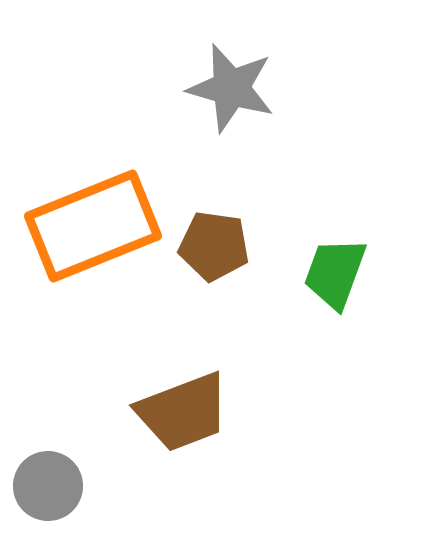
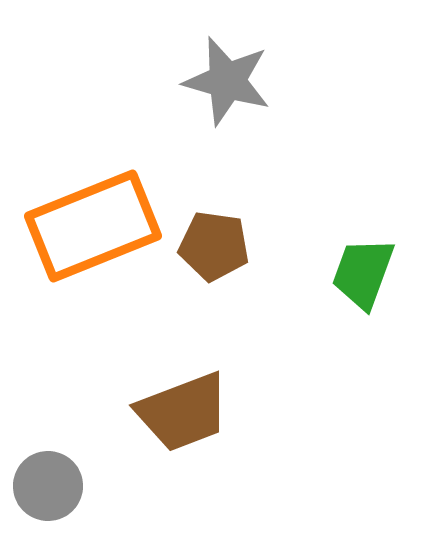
gray star: moved 4 px left, 7 px up
green trapezoid: moved 28 px right
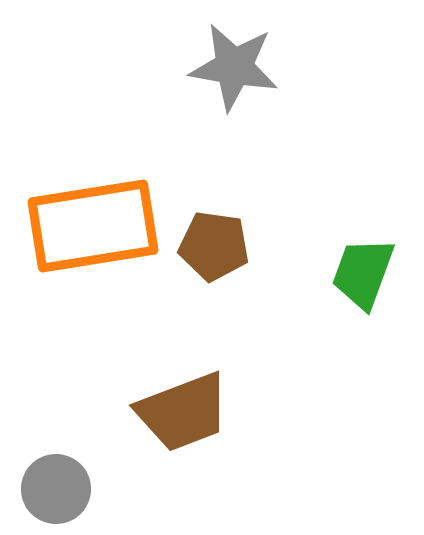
gray star: moved 7 px right, 14 px up; rotated 6 degrees counterclockwise
orange rectangle: rotated 13 degrees clockwise
gray circle: moved 8 px right, 3 px down
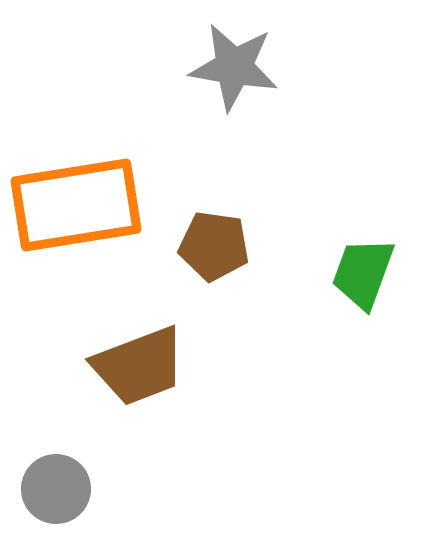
orange rectangle: moved 17 px left, 21 px up
brown trapezoid: moved 44 px left, 46 px up
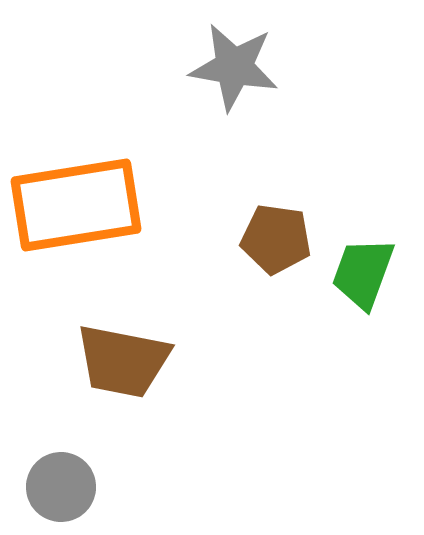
brown pentagon: moved 62 px right, 7 px up
brown trapezoid: moved 16 px left, 5 px up; rotated 32 degrees clockwise
gray circle: moved 5 px right, 2 px up
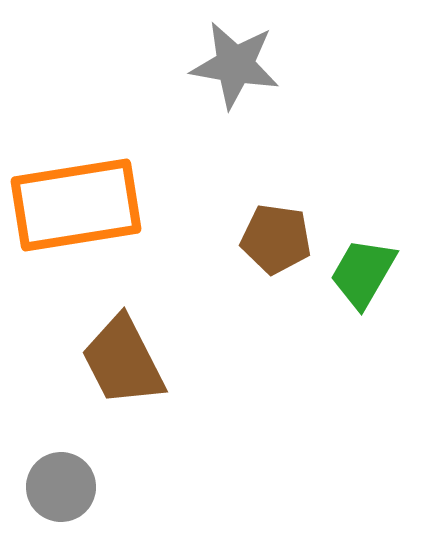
gray star: moved 1 px right, 2 px up
green trapezoid: rotated 10 degrees clockwise
brown trapezoid: rotated 52 degrees clockwise
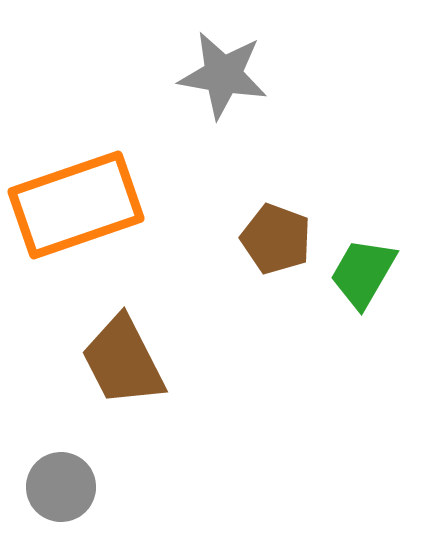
gray star: moved 12 px left, 10 px down
orange rectangle: rotated 10 degrees counterclockwise
brown pentagon: rotated 12 degrees clockwise
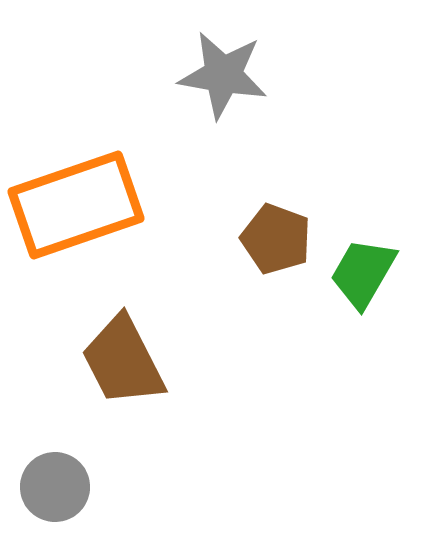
gray circle: moved 6 px left
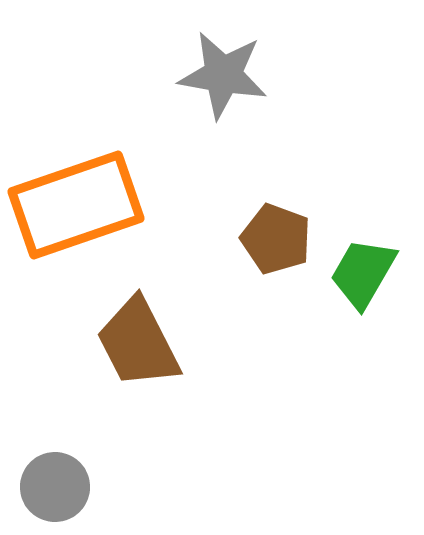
brown trapezoid: moved 15 px right, 18 px up
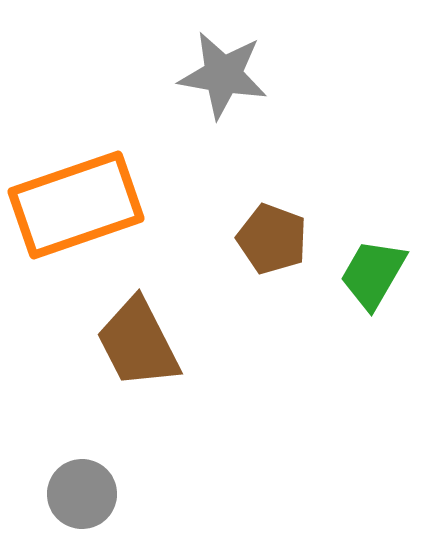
brown pentagon: moved 4 px left
green trapezoid: moved 10 px right, 1 px down
gray circle: moved 27 px right, 7 px down
